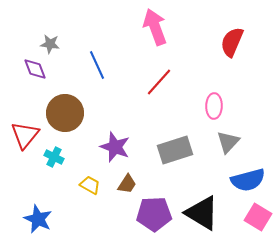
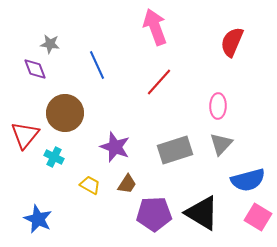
pink ellipse: moved 4 px right
gray triangle: moved 7 px left, 2 px down
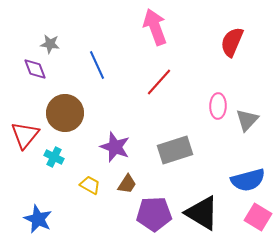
gray triangle: moved 26 px right, 24 px up
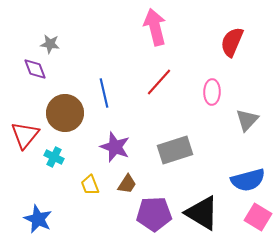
pink arrow: rotated 6 degrees clockwise
blue line: moved 7 px right, 28 px down; rotated 12 degrees clockwise
pink ellipse: moved 6 px left, 14 px up
yellow trapezoid: rotated 140 degrees counterclockwise
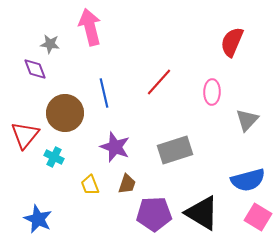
pink arrow: moved 65 px left
brown trapezoid: rotated 15 degrees counterclockwise
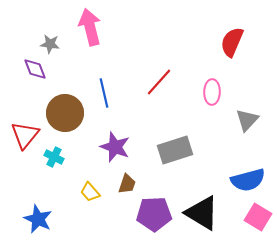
yellow trapezoid: moved 7 px down; rotated 20 degrees counterclockwise
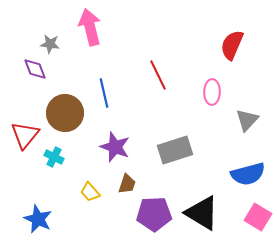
red semicircle: moved 3 px down
red line: moved 1 px left, 7 px up; rotated 68 degrees counterclockwise
blue semicircle: moved 6 px up
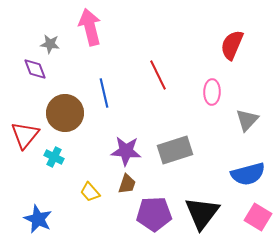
purple star: moved 11 px right, 4 px down; rotated 16 degrees counterclockwise
black triangle: rotated 36 degrees clockwise
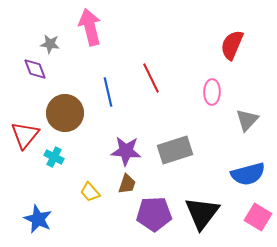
red line: moved 7 px left, 3 px down
blue line: moved 4 px right, 1 px up
